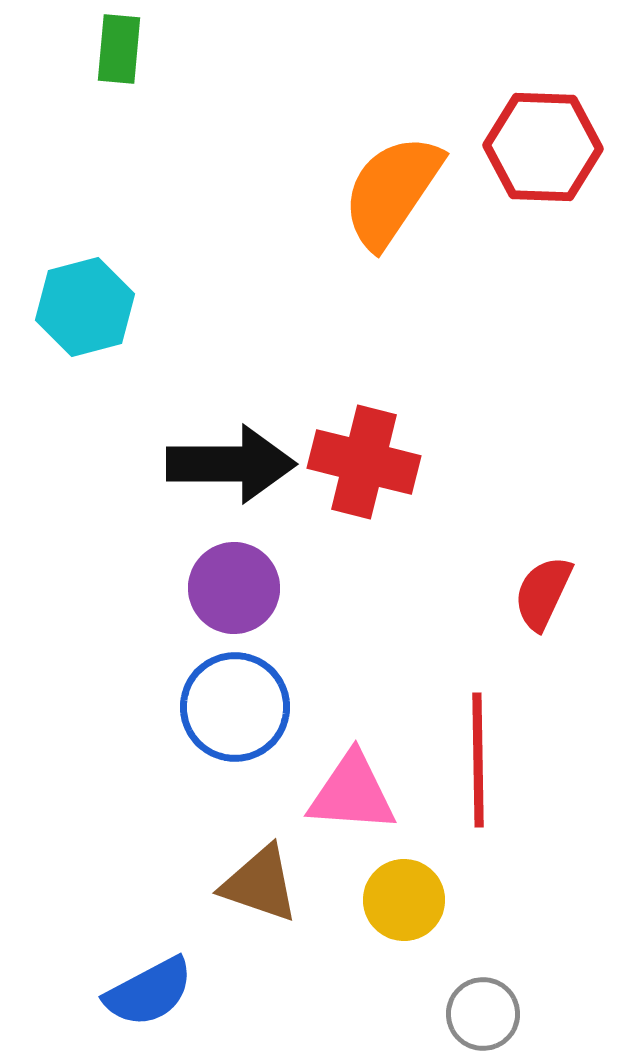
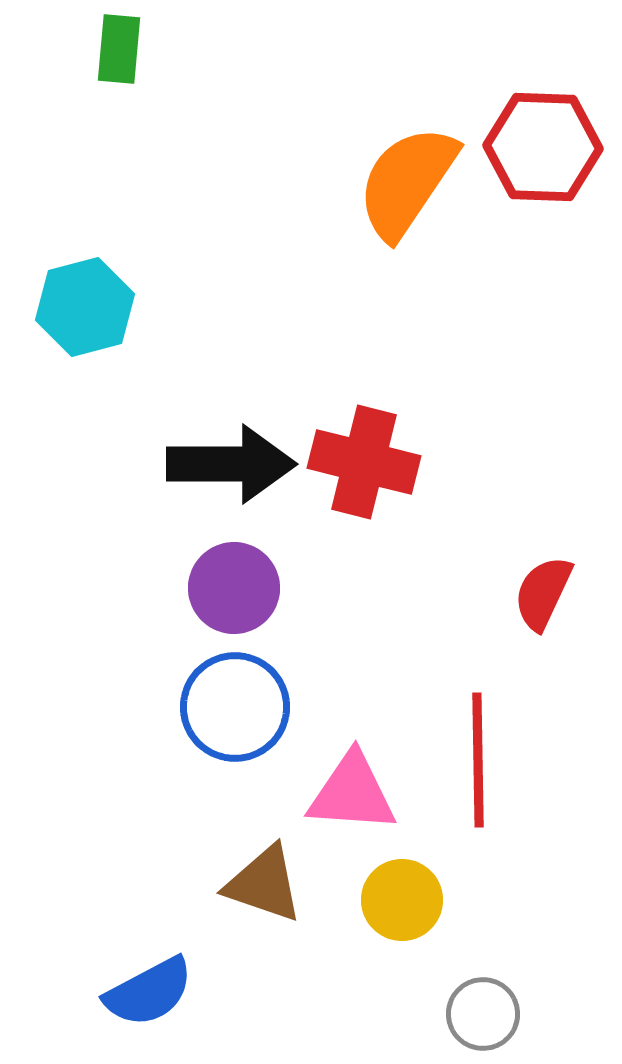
orange semicircle: moved 15 px right, 9 px up
brown triangle: moved 4 px right
yellow circle: moved 2 px left
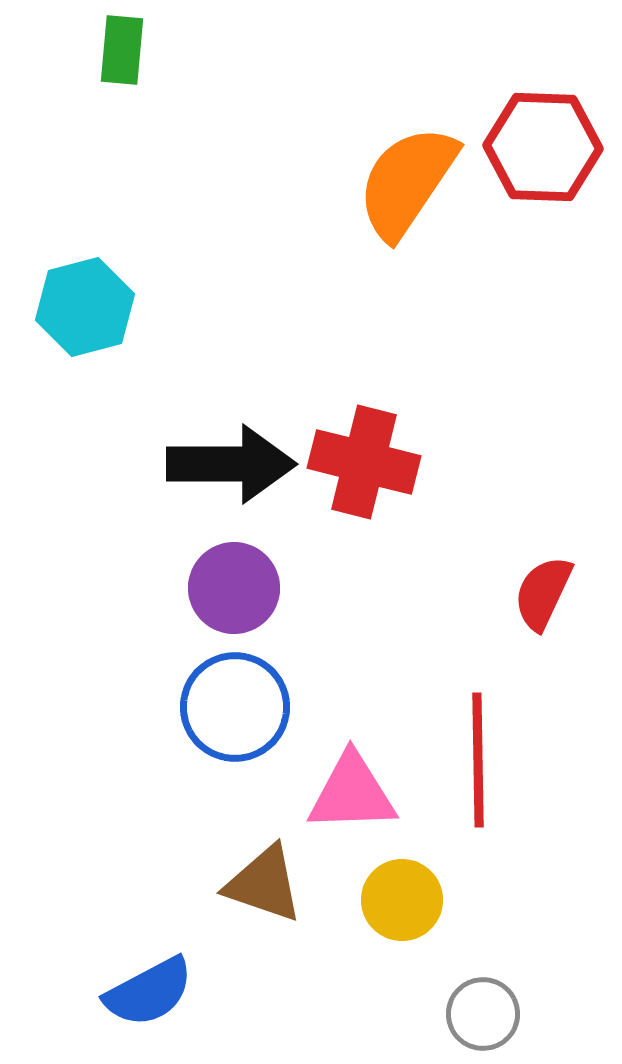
green rectangle: moved 3 px right, 1 px down
pink triangle: rotated 6 degrees counterclockwise
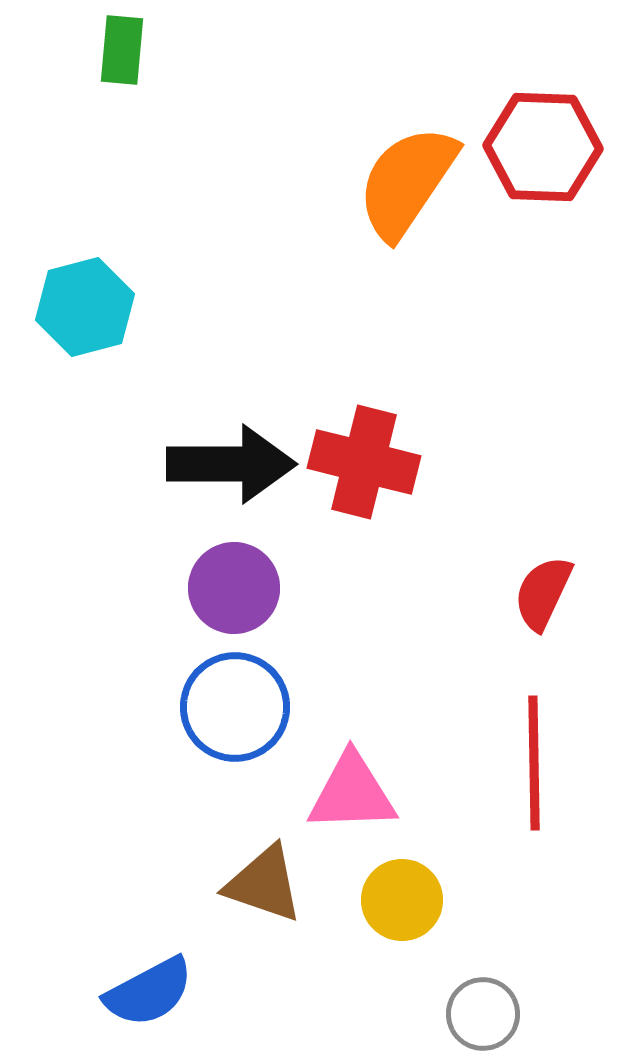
red line: moved 56 px right, 3 px down
